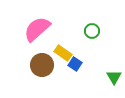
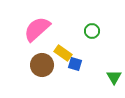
blue square: rotated 16 degrees counterclockwise
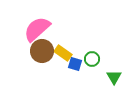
green circle: moved 28 px down
brown circle: moved 14 px up
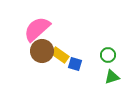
yellow rectangle: moved 3 px left, 2 px down
green circle: moved 16 px right, 4 px up
green triangle: moved 2 px left; rotated 42 degrees clockwise
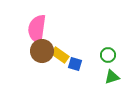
pink semicircle: rotated 40 degrees counterclockwise
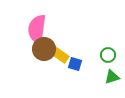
brown circle: moved 2 px right, 2 px up
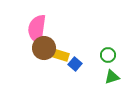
brown circle: moved 1 px up
yellow rectangle: rotated 18 degrees counterclockwise
blue square: rotated 24 degrees clockwise
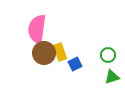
brown circle: moved 5 px down
yellow rectangle: moved 3 px up; rotated 54 degrees clockwise
blue square: rotated 24 degrees clockwise
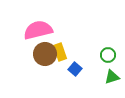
pink semicircle: moved 1 px right, 1 px down; rotated 68 degrees clockwise
brown circle: moved 1 px right, 1 px down
blue square: moved 5 px down; rotated 24 degrees counterclockwise
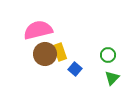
green triangle: moved 1 px down; rotated 28 degrees counterclockwise
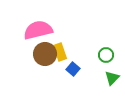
green circle: moved 2 px left
blue square: moved 2 px left
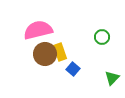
green circle: moved 4 px left, 18 px up
